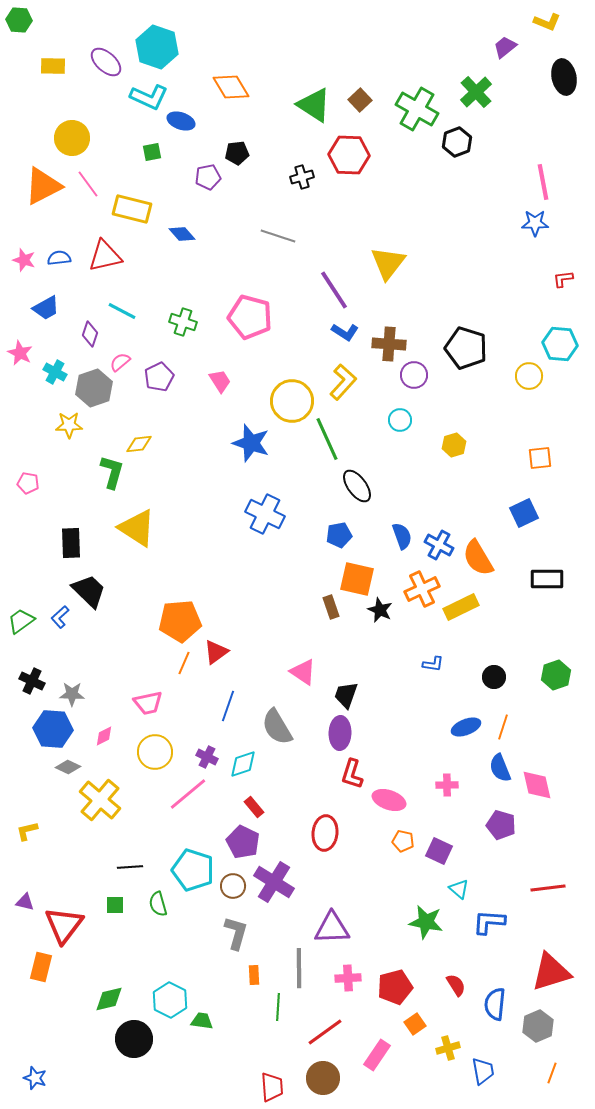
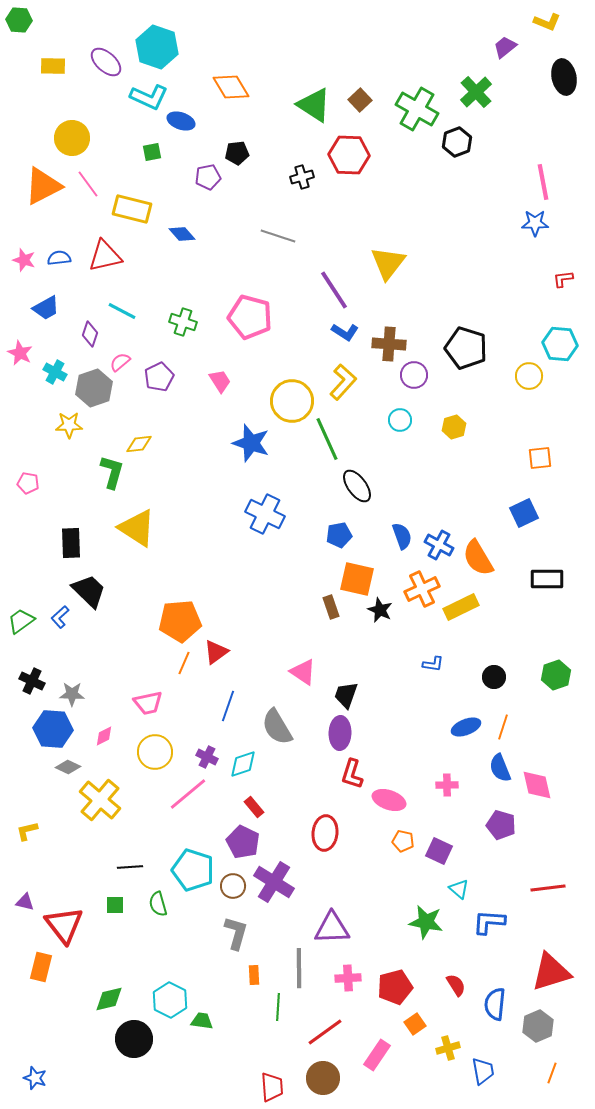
yellow hexagon at (454, 445): moved 18 px up
red triangle at (64, 925): rotated 15 degrees counterclockwise
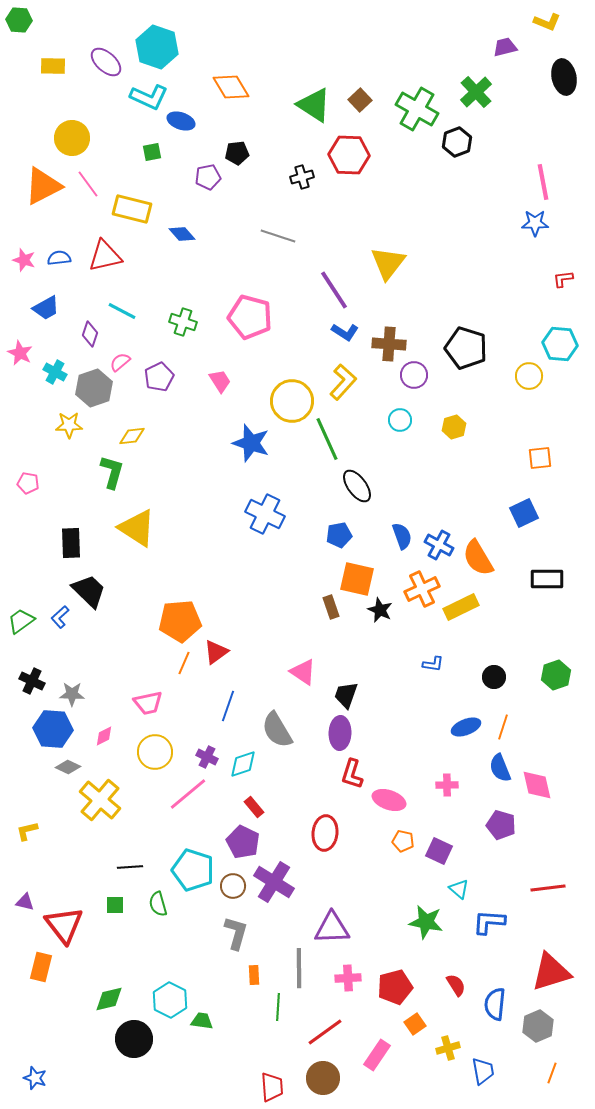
purple trapezoid at (505, 47): rotated 25 degrees clockwise
yellow diamond at (139, 444): moved 7 px left, 8 px up
gray semicircle at (277, 727): moved 3 px down
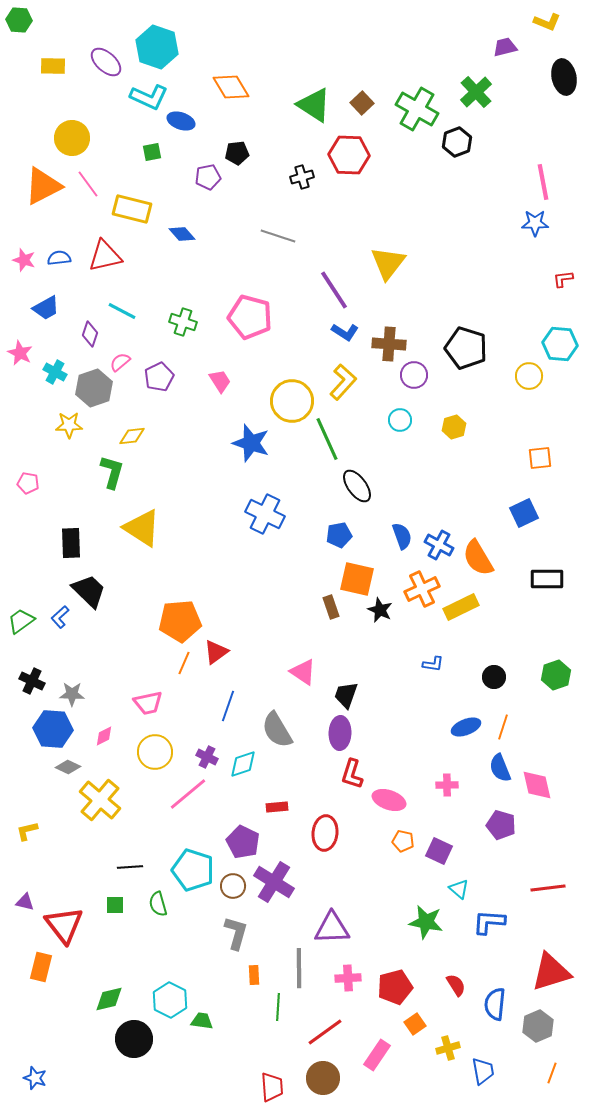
brown square at (360, 100): moved 2 px right, 3 px down
yellow triangle at (137, 528): moved 5 px right
red rectangle at (254, 807): moved 23 px right; rotated 55 degrees counterclockwise
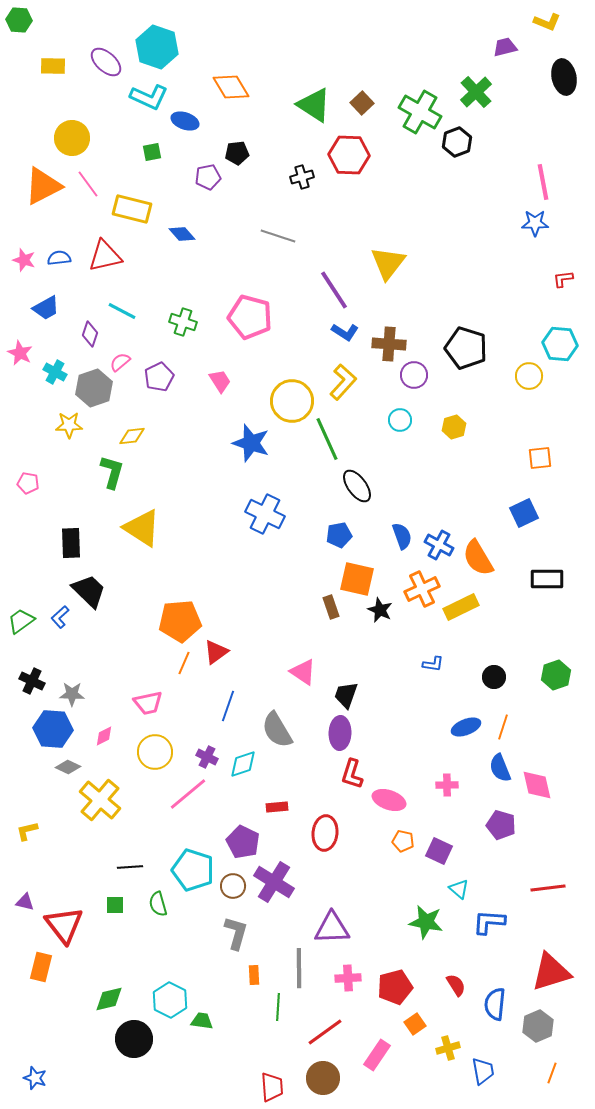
green cross at (417, 109): moved 3 px right, 3 px down
blue ellipse at (181, 121): moved 4 px right
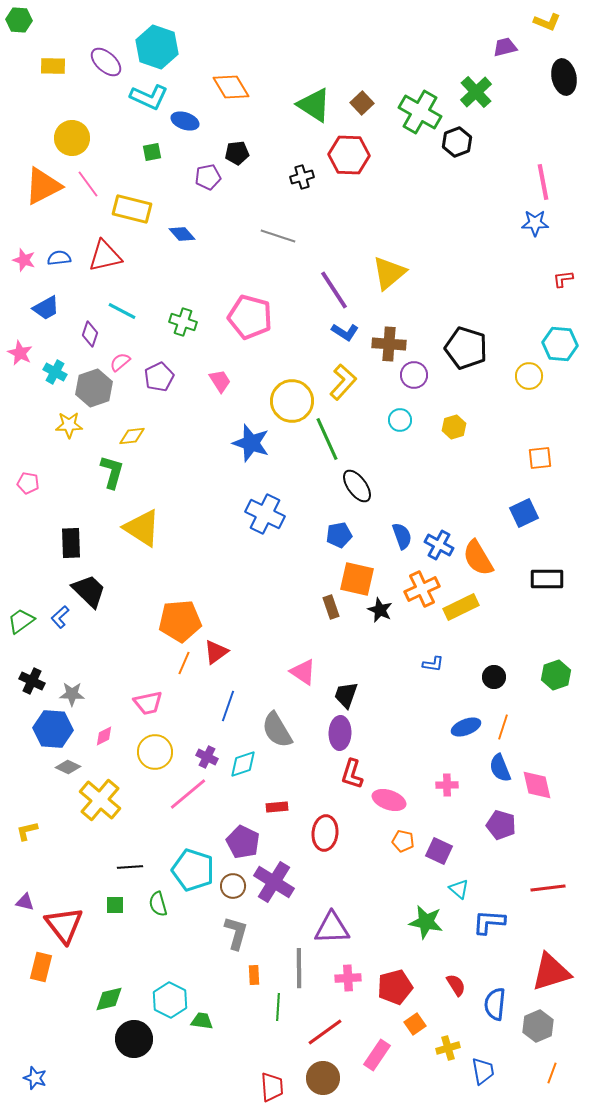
yellow triangle at (388, 263): moved 1 px right, 10 px down; rotated 12 degrees clockwise
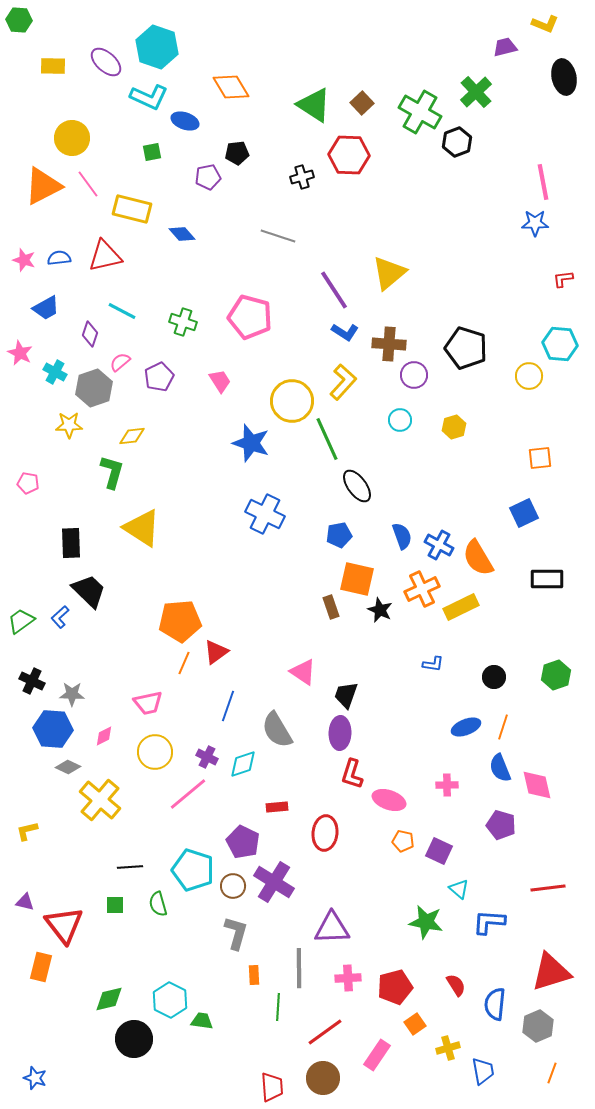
yellow L-shape at (547, 22): moved 2 px left, 2 px down
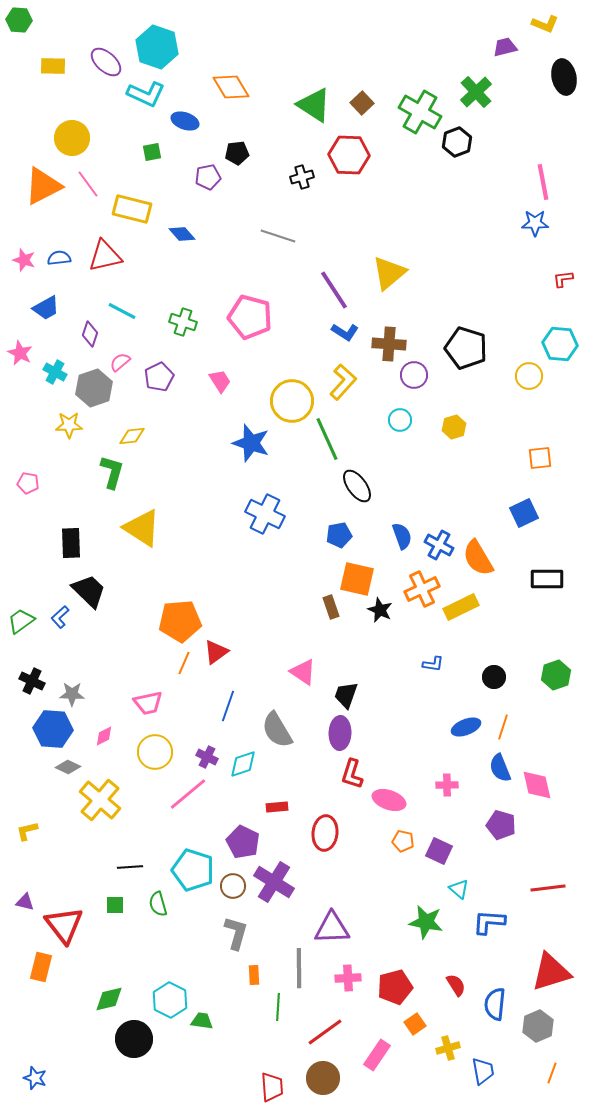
cyan L-shape at (149, 97): moved 3 px left, 3 px up
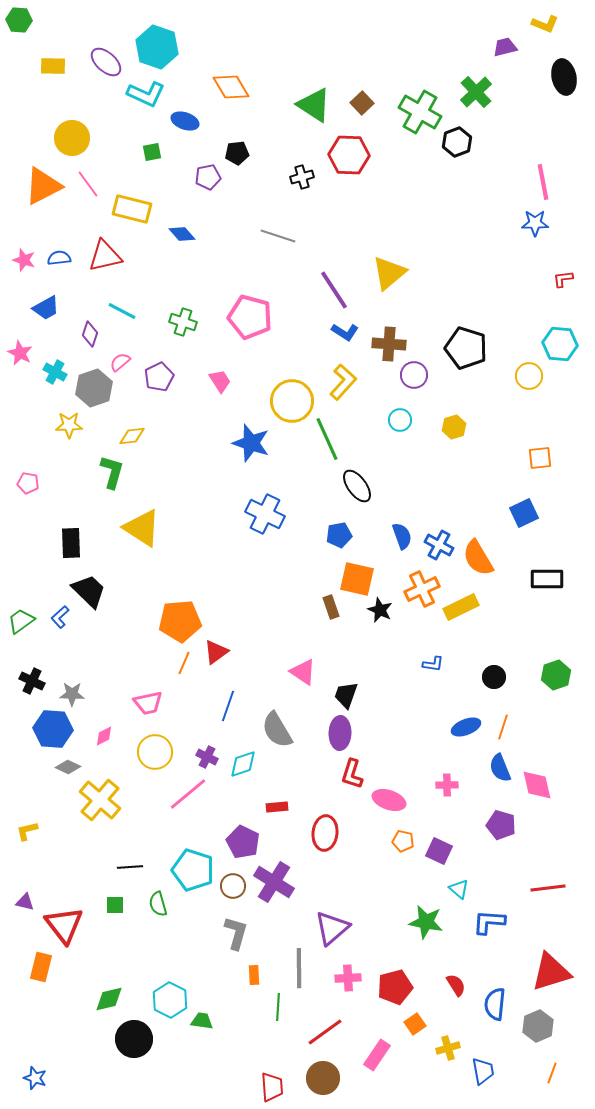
purple triangle at (332, 928): rotated 39 degrees counterclockwise
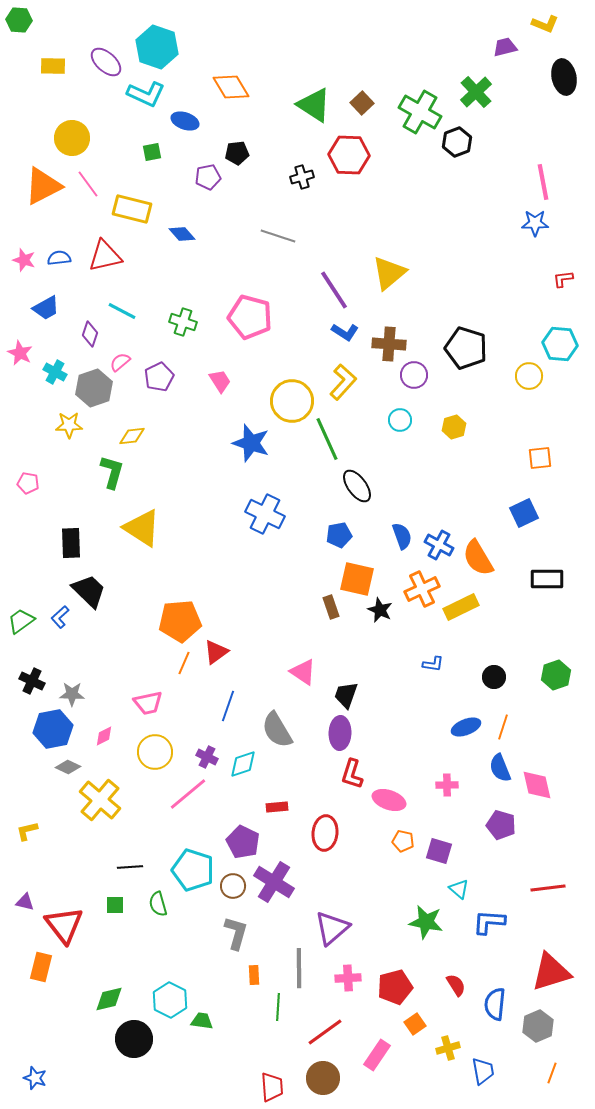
blue hexagon at (53, 729): rotated 15 degrees counterclockwise
purple square at (439, 851): rotated 8 degrees counterclockwise
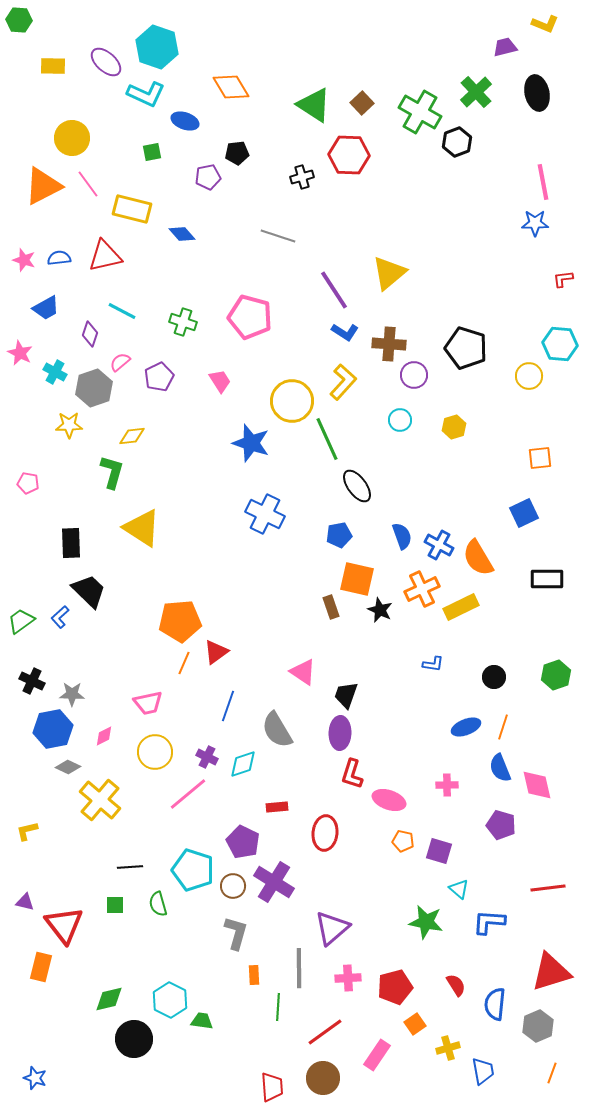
black ellipse at (564, 77): moved 27 px left, 16 px down
